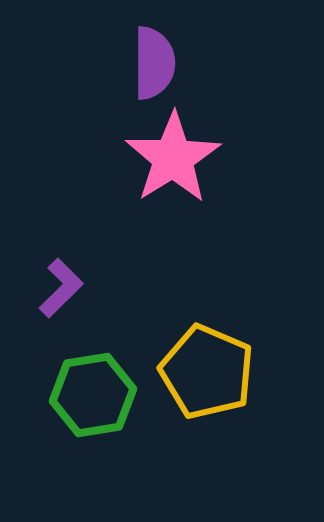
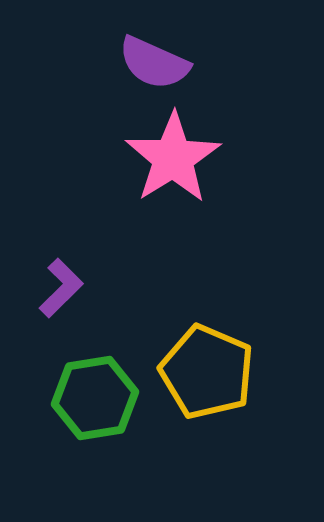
purple semicircle: rotated 114 degrees clockwise
green hexagon: moved 2 px right, 3 px down
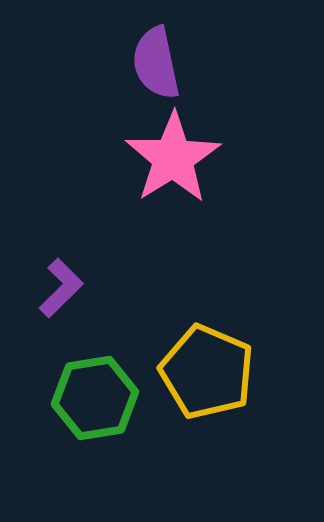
purple semicircle: moved 2 px right; rotated 54 degrees clockwise
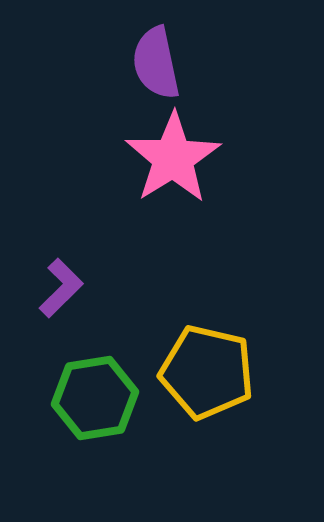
yellow pentagon: rotated 10 degrees counterclockwise
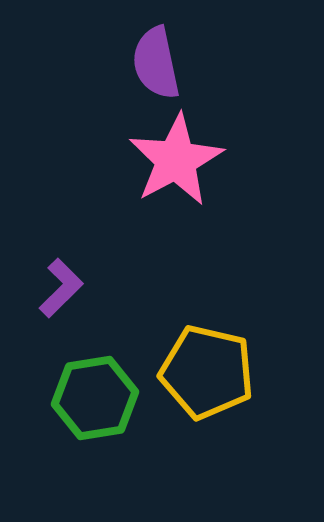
pink star: moved 3 px right, 2 px down; rotated 4 degrees clockwise
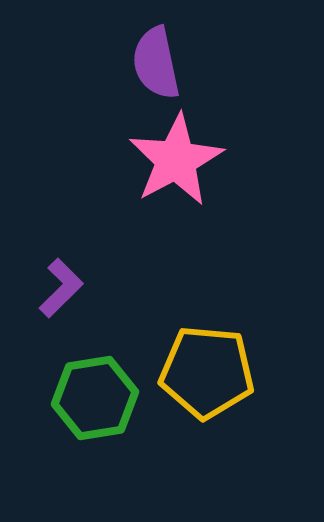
yellow pentagon: rotated 8 degrees counterclockwise
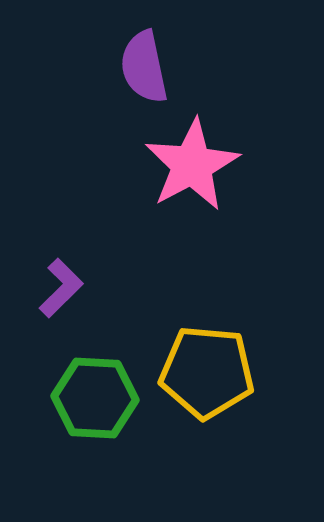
purple semicircle: moved 12 px left, 4 px down
pink star: moved 16 px right, 5 px down
green hexagon: rotated 12 degrees clockwise
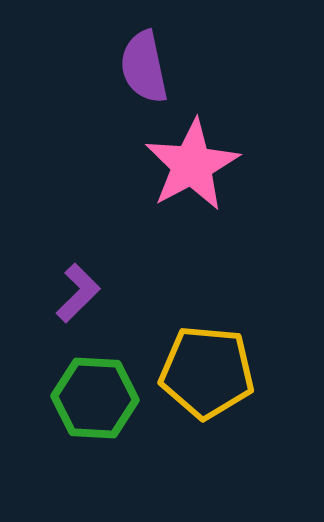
purple L-shape: moved 17 px right, 5 px down
